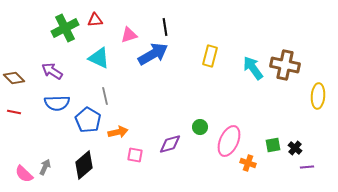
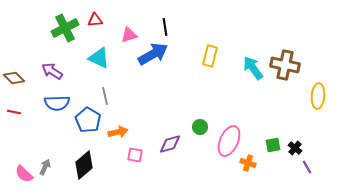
purple line: rotated 64 degrees clockwise
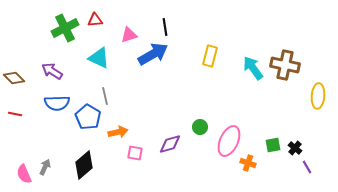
red line: moved 1 px right, 2 px down
blue pentagon: moved 3 px up
pink square: moved 2 px up
pink semicircle: rotated 24 degrees clockwise
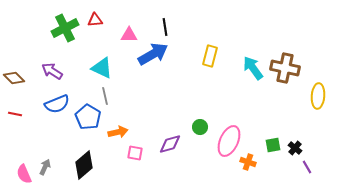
pink triangle: rotated 18 degrees clockwise
cyan triangle: moved 3 px right, 10 px down
brown cross: moved 3 px down
blue semicircle: moved 1 px down; rotated 20 degrees counterclockwise
orange cross: moved 1 px up
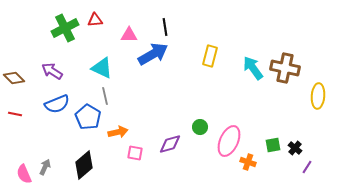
purple line: rotated 64 degrees clockwise
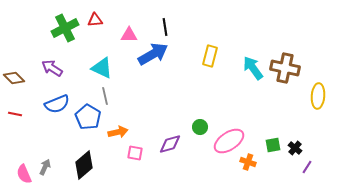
purple arrow: moved 3 px up
pink ellipse: rotated 32 degrees clockwise
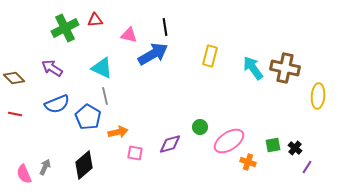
pink triangle: rotated 12 degrees clockwise
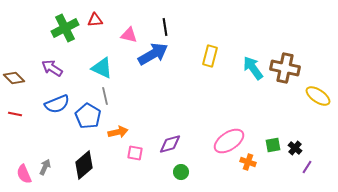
yellow ellipse: rotated 60 degrees counterclockwise
blue pentagon: moved 1 px up
green circle: moved 19 px left, 45 px down
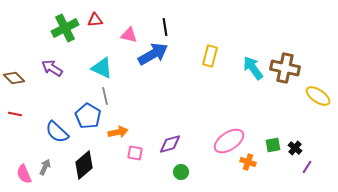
blue semicircle: moved 28 px down; rotated 65 degrees clockwise
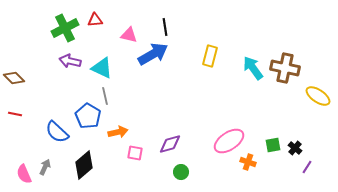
purple arrow: moved 18 px right, 7 px up; rotated 20 degrees counterclockwise
